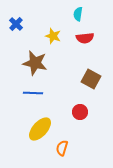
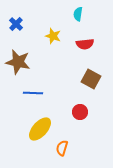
red semicircle: moved 6 px down
brown star: moved 17 px left, 1 px up
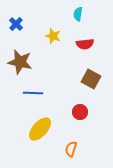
brown star: moved 2 px right
orange semicircle: moved 9 px right, 1 px down
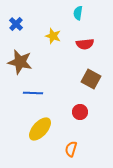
cyan semicircle: moved 1 px up
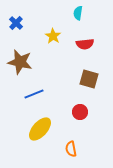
blue cross: moved 1 px up
yellow star: rotated 14 degrees clockwise
brown square: moved 2 px left; rotated 12 degrees counterclockwise
blue line: moved 1 px right, 1 px down; rotated 24 degrees counterclockwise
orange semicircle: rotated 28 degrees counterclockwise
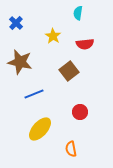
brown square: moved 20 px left, 8 px up; rotated 36 degrees clockwise
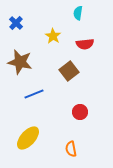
yellow ellipse: moved 12 px left, 9 px down
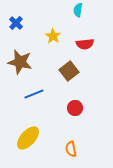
cyan semicircle: moved 3 px up
red circle: moved 5 px left, 4 px up
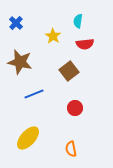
cyan semicircle: moved 11 px down
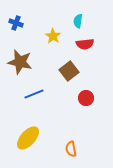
blue cross: rotated 24 degrees counterclockwise
red circle: moved 11 px right, 10 px up
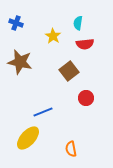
cyan semicircle: moved 2 px down
blue line: moved 9 px right, 18 px down
